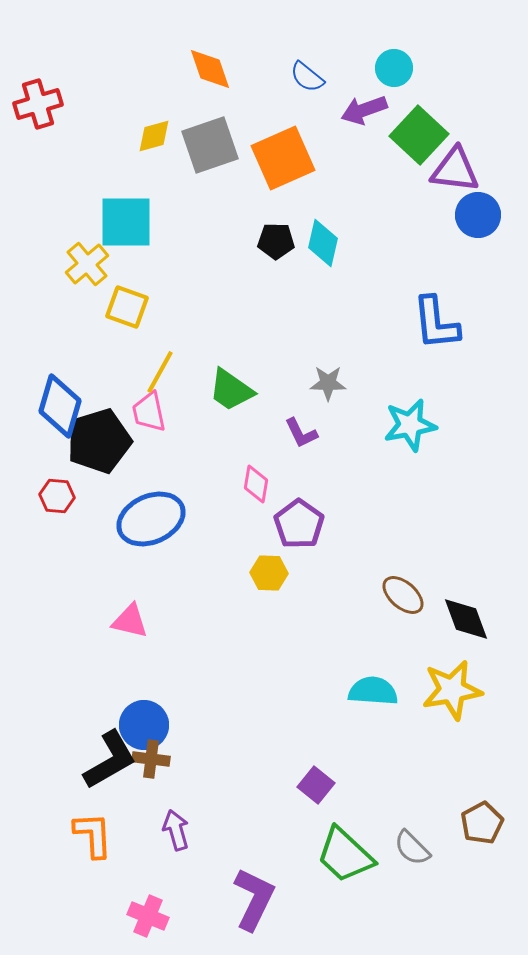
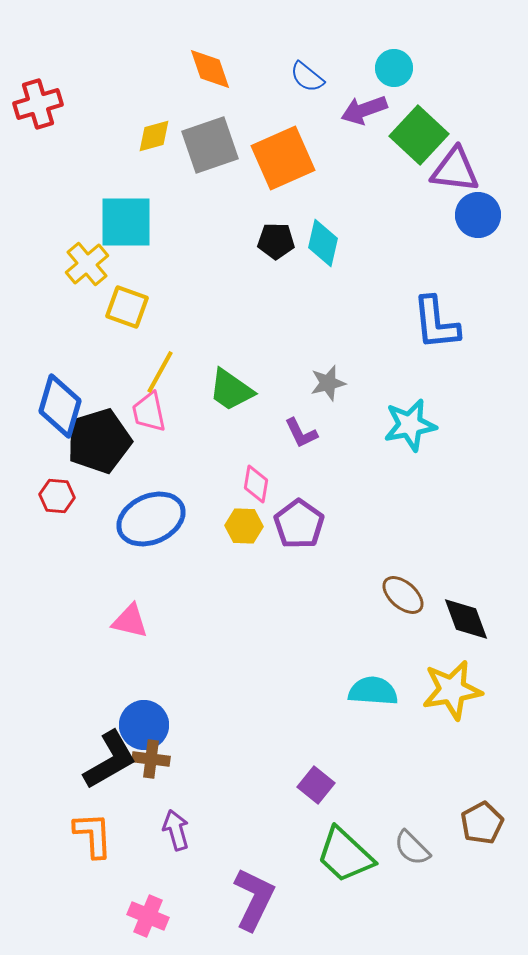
gray star at (328, 383): rotated 15 degrees counterclockwise
yellow hexagon at (269, 573): moved 25 px left, 47 px up
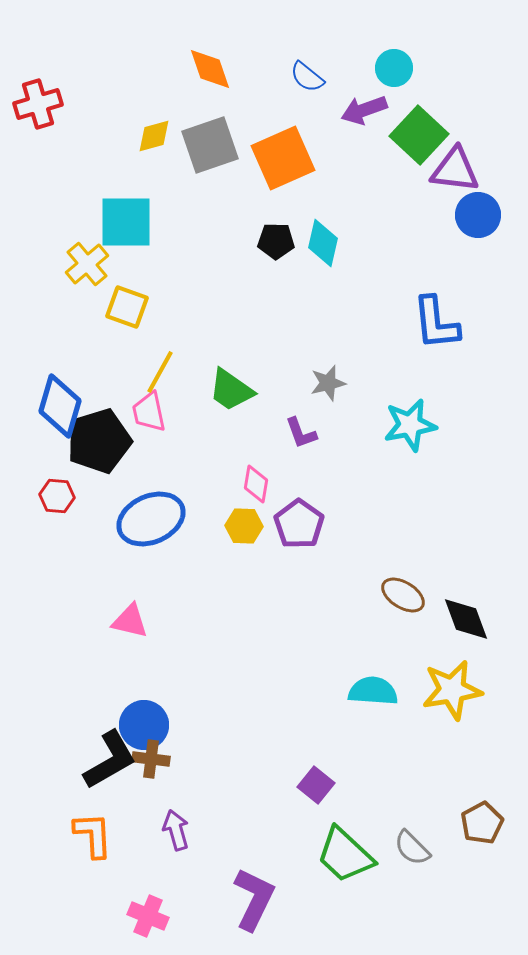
purple L-shape at (301, 433): rotated 6 degrees clockwise
brown ellipse at (403, 595): rotated 9 degrees counterclockwise
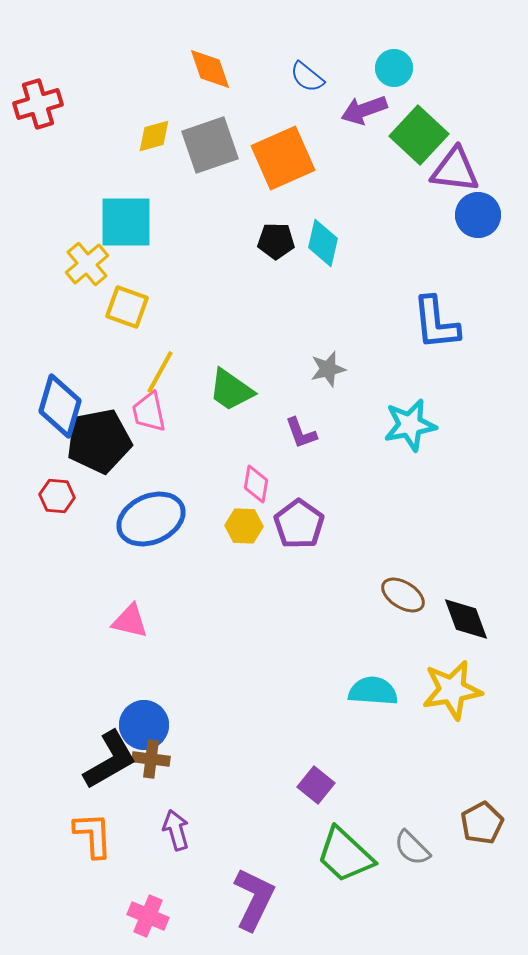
gray star at (328, 383): moved 14 px up
black pentagon at (99, 441): rotated 6 degrees clockwise
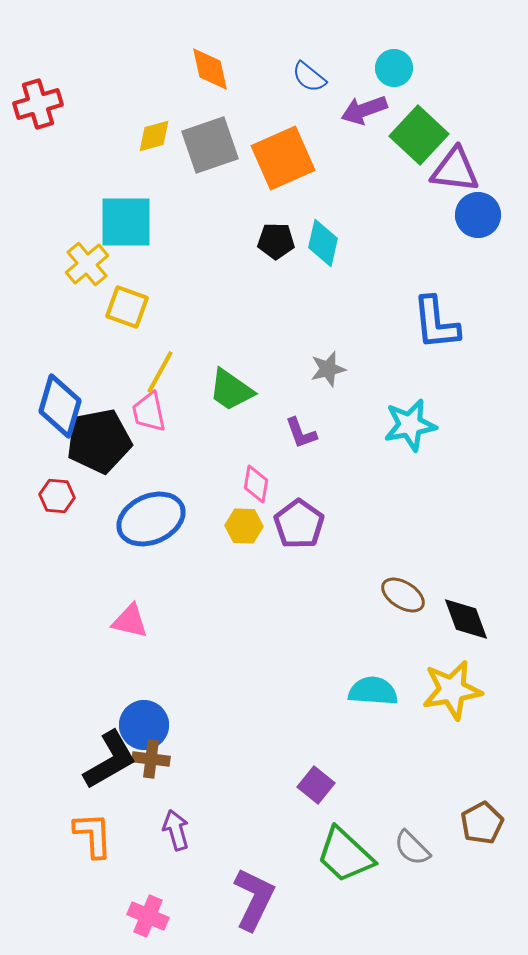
orange diamond at (210, 69): rotated 6 degrees clockwise
blue semicircle at (307, 77): moved 2 px right
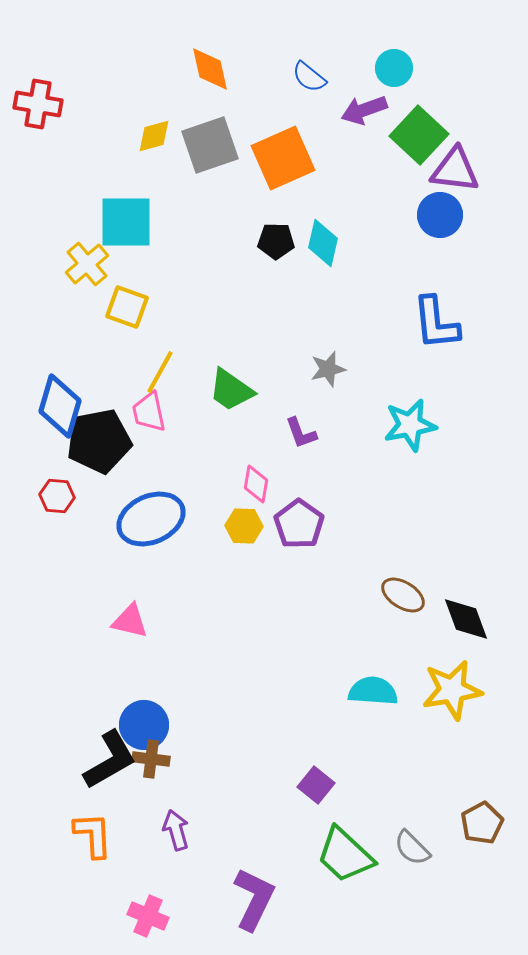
red cross at (38, 104): rotated 27 degrees clockwise
blue circle at (478, 215): moved 38 px left
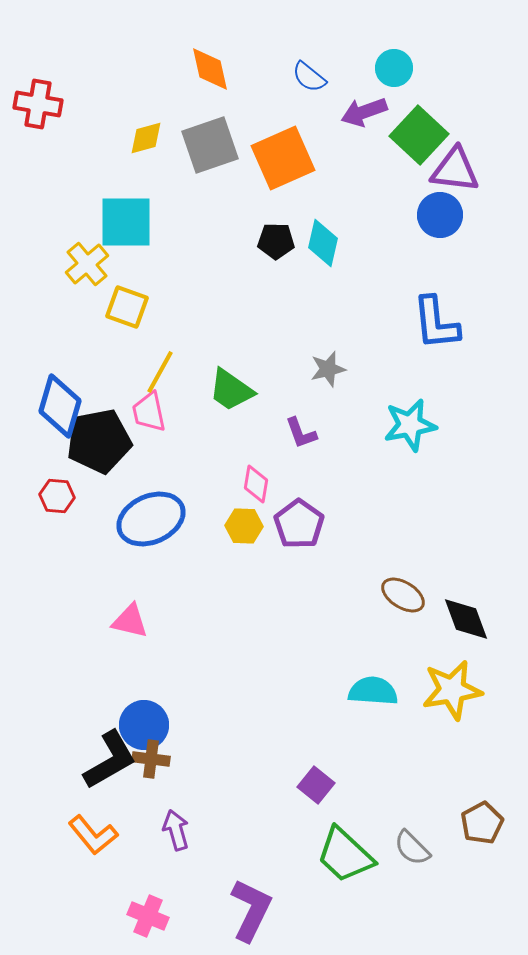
purple arrow at (364, 110): moved 2 px down
yellow diamond at (154, 136): moved 8 px left, 2 px down
orange L-shape at (93, 835): rotated 144 degrees clockwise
purple L-shape at (254, 899): moved 3 px left, 11 px down
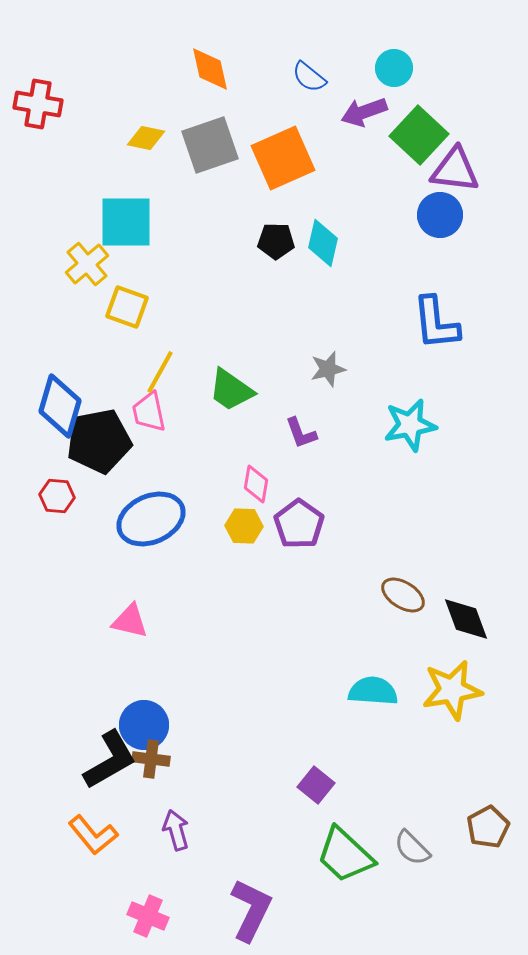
yellow diamond at (146, 138): rotated 27 degrees clockwise
brown pentagon at (482, 823): moved 6 px right, 4 px down
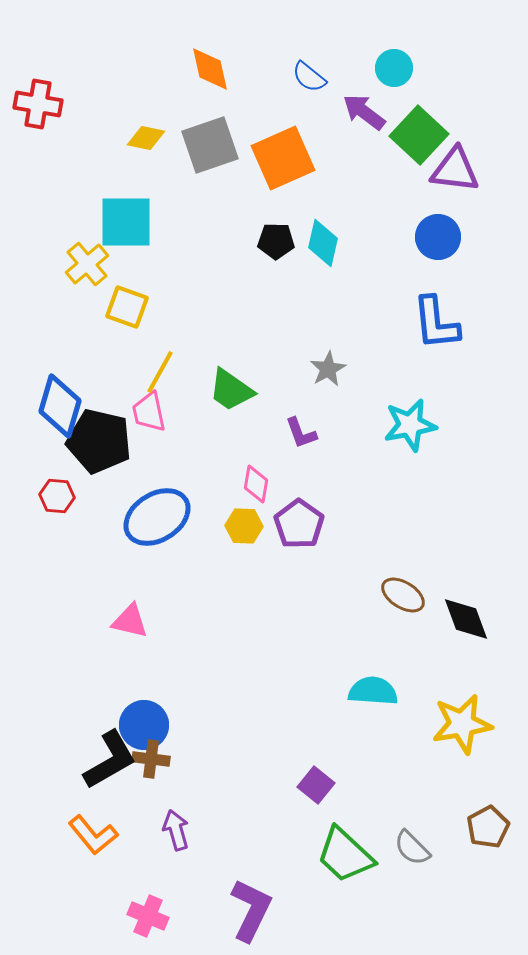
purple arrow at (364, 112): rotated 57 degrees clockwise
blue circle at (440, 215): moved 2 px left, 22 px down
gray star at (328, 369): rotated 15 degrees counterclockwise
black pentagon at (99, 441): rotated 24 degrees clockwise
blue ellipse at (151, 519): moved 6 px right, 2 px up; rotated 8 degrees counterclockwise
yellow star at (452, 690): moved 10 px right, 34 px down
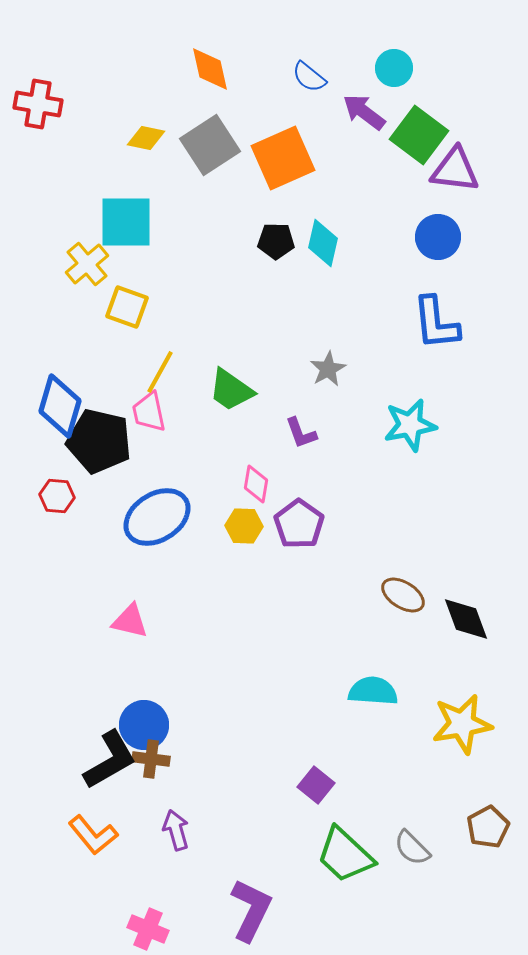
green square at (419, 135): rotated 6 degrees counterclockwise
gray square at (210, 145): rotated 14 degrees counterclockwise
pink cross at (148, 916): moved 13 px down
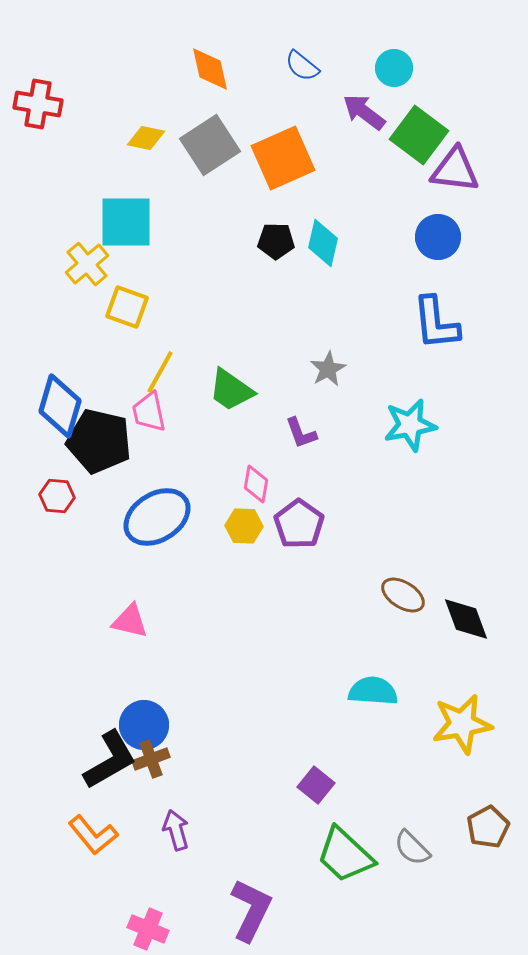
blue semicircle at (309, 77): moved 7 px left, 11 px up
brown cross at (151, 759): rotated 27 degrees counterclockwise
